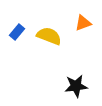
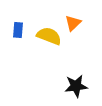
orange triangle: moved 10 px left; rotated 24 degrees counterclockwise
blue rectangle: moved 1 px right, 2 px up; rotated 35 degrees counterclockwise
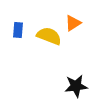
orange triangle: rotated 12 degrees clockwise
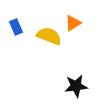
blue rectangle: moved 2 px left, 3 px up; rotated 28 degrees counterclockwise
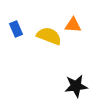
orange triangle: moved 2 px down; rotated 36 degrees clockwise
blue rectangle: moved 2 px down
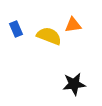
orange triangle: rotated 12 degrees counterclockwise
black star: moved 2 px left, 2 px up
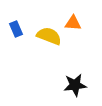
orange triangle: moved 2 px up; rotated 12 degrees clockwise
black star: moved 1 px right, 1 px down
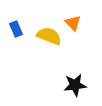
orange triangle: rotated 42 degrees clockwise
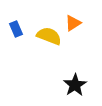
orange triangle: rotated 42 degrees clockwise
black star: rotated 25 degrees counterclockwise
